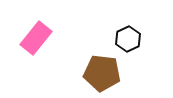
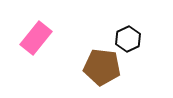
brown pentagon: moved 6 px up
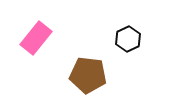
brown pentagon: moved 14 px left, 8 px down
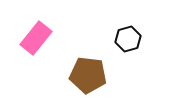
black hexagon: rotated 10 degrees clockwise
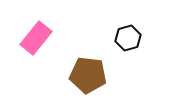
black hexagon: moved 1 px up
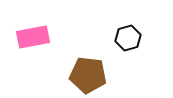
pink rectangle: moved 3 px left, 1 px up; rotated 40 degrees clockwise
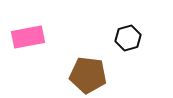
pink rectangle: moved 5 px left
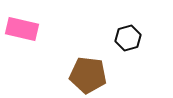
pink rectangle: moved 6 px left, 8 px up; rotated 24 degrees clockwise
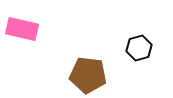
black hexagon: moved 11 px right, 10 px down
